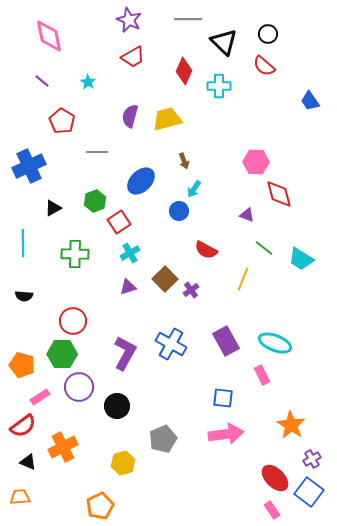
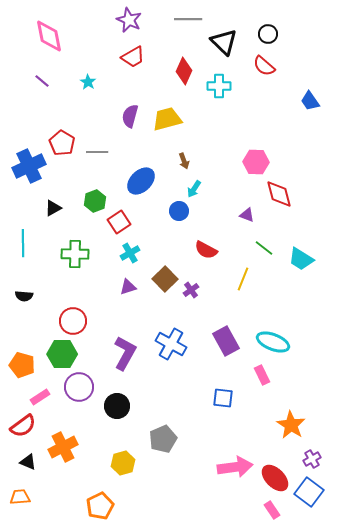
red pentagon at (62, 121): moved 22 px down
cyan ellipse at (275, 343): moved 2 px left, 1 px up
pink arrow at (226, 434): moved 9 px right, 33 px down
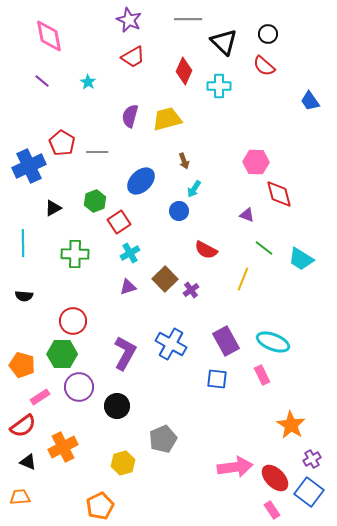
blue square at (223, 398): moved 6 px left, 19 px up
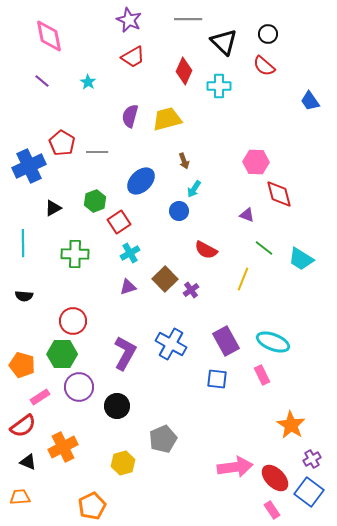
orange pentagon at (100, 506): moved 8 px left
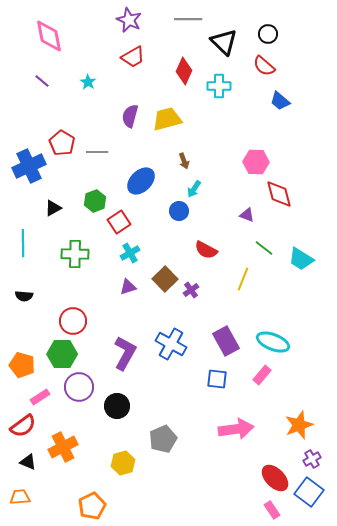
blue trapezoid at (310, 101): moved 30 px left; rotated 15 degrees counterclockwise
pink rectangle at (262, 375): rotated 66 degrees clockwise
orange star at (291, 425): moved 8 px right; rotated 20 degrees clockwise
pink arrow at (235, 467): moved 1 px right, 38 px up
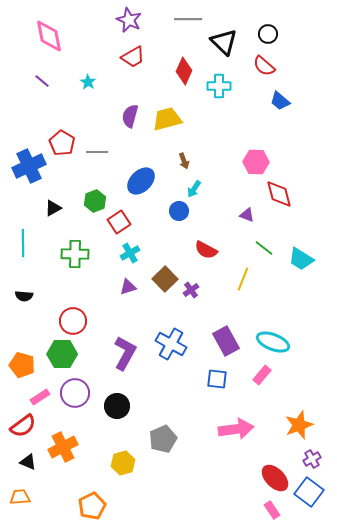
purple circle at (79, 387): moved 4 px left, 6 px down
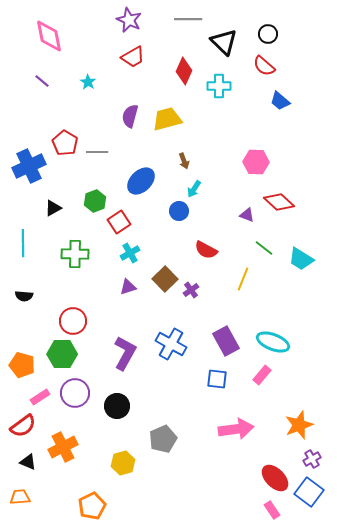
red pentagon at (62, 143): moved 3 px right
red diamond at (279, 194): moved 8 px down; rotated 32 degrees counterclockwise
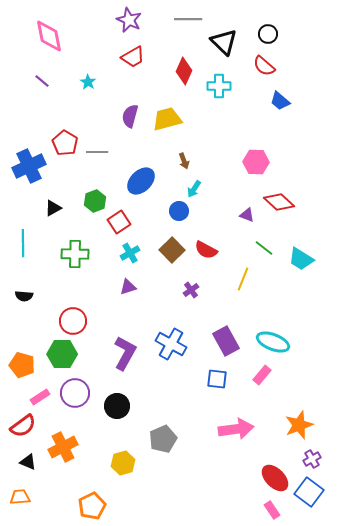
brown square at (165, 279): moved 7 px right, 29 px up
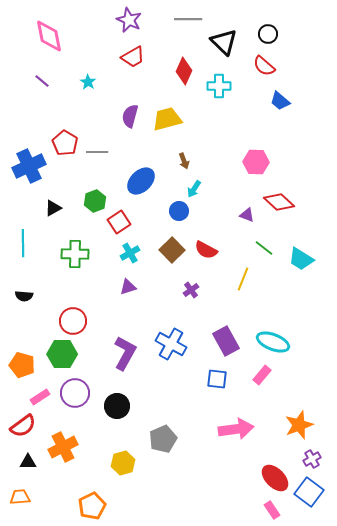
black triangle at (28, 462): rotated 24 degrees counterclockwise
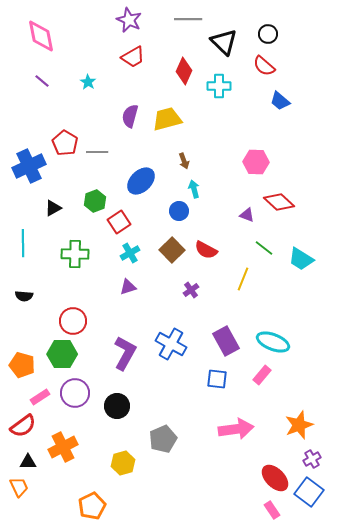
pink diamond at (49, 36): moved 8 px left
cyan arrow at (194, 189): rotated 132 degrees clockwise
orange trapezoid at (20, 497): moved 1 px left, 10 px up; rotated 70 degrees clockwise
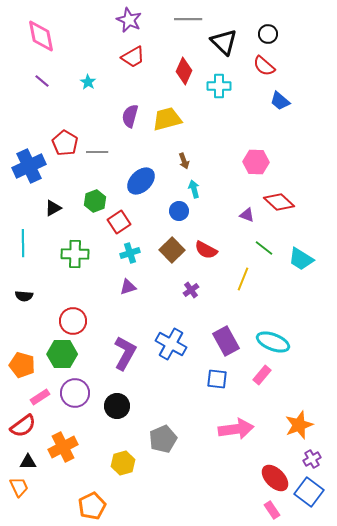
cyan cross at (130, 253): rotated 12 degrees clockwise
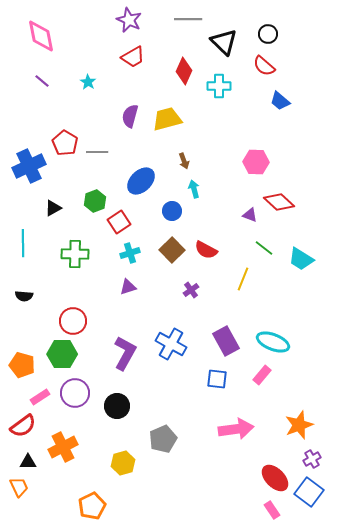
blue circle at (179, 211): moved 7 px left
purple triangle at (247, 215): moved 3 px right
